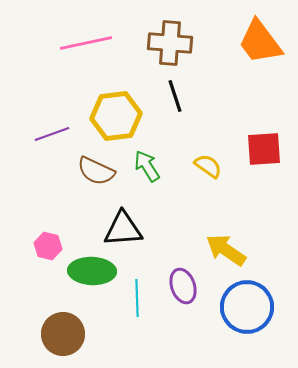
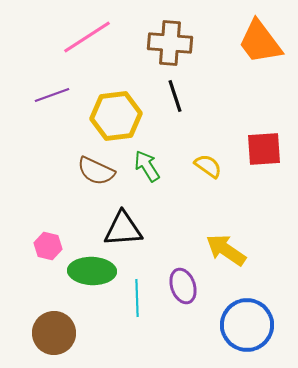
pink line: moved 1 px right, 6 px up; rotated 21 degrees counterclockwise
purple line: moved 39 px up
blue circle: moved 18 px down
brown circle: moved 9 px left, 1 px up
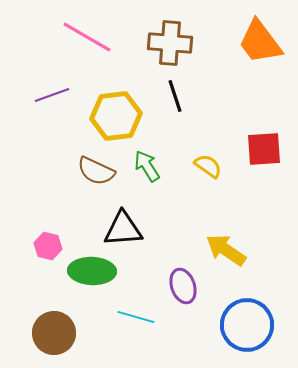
pink line: rotated 63 degrees clockwise
cyan line: moved 1 px left, 19 px down; rotated 72 degrees counterclockwise
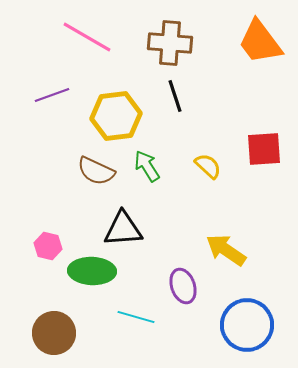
yellow semicircle: rotated 8 degrees clockwise
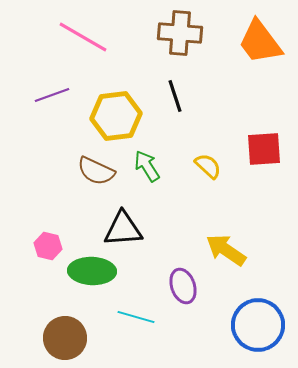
pink line: moved 4 px left
brown cross: moved 10 px right, 10 px up
blue circle: moved 11 px right
brown circle: moved 11 px right, 5 px down
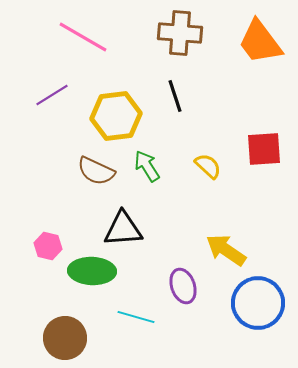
purple line: rotated 12 degrees counterclockwise
blue circle: moved 22 px up
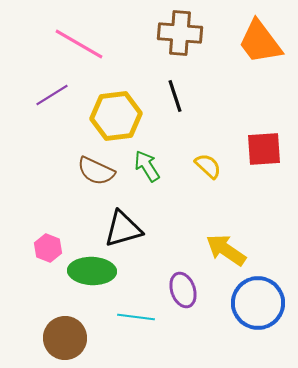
pink line: moved 4 px left, 7 px down
black triangle: rotated 12 degrees counterclockwise
pink hexagon: moved 2 px down; rotated 8 degrees clockwise
purple ellipse: moved 4 px down
cyan line: rotated 9 degrees counterclockwise
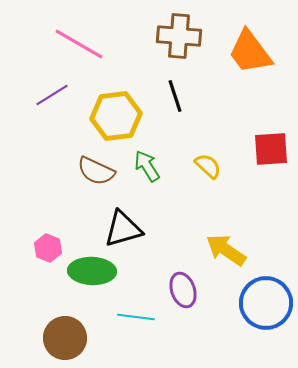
brown cross: moved 1 px left, 3 px down
orange trapezoid: moved 10 px left, 10 px down
red square: moved 7 px right
blue circle: moved 8 px right
